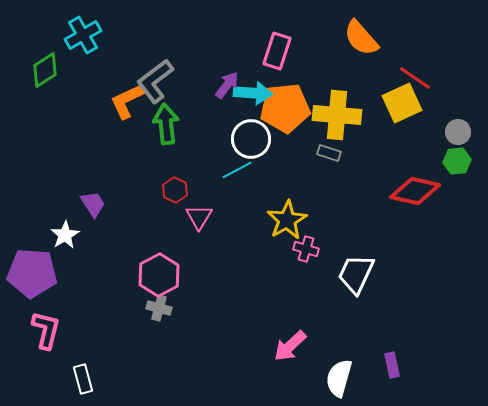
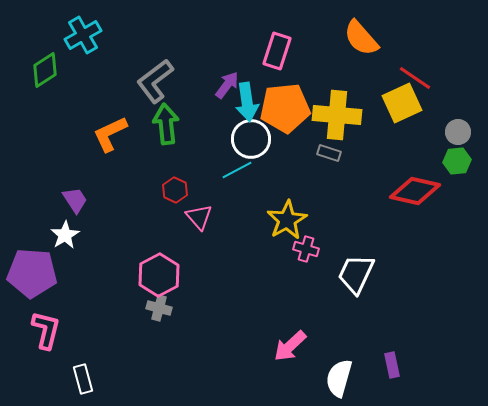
cyan arrow: moved 6 px left, 9 px down; rotated 78 degrees clockwise
orange L-shape: moved 17 px left, 33 px down
purple trapezoid: moved 18 px left, 4 px up
pink triangle: rotated 12 degrees counterclockwise
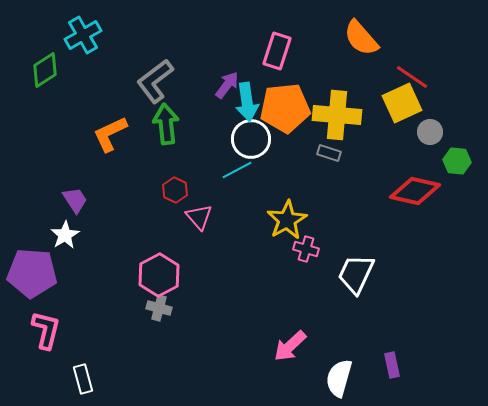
red line: moved 3 px left, 1 px up
gray circle: moved 28 px left
green hexagon: rotated 12 degrees clockwise
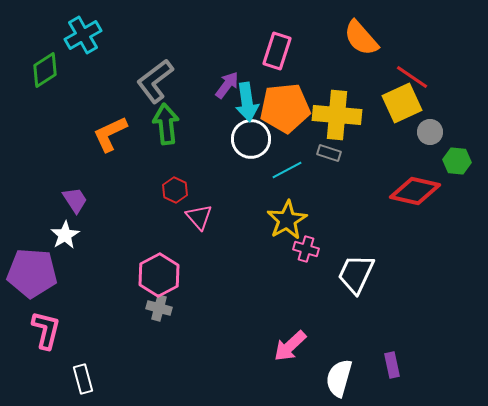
cyan line: moved 50 px right
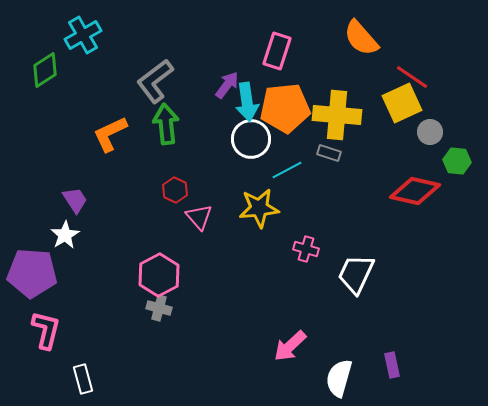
yellow star: moved 28 px left, 12 px up; rotated 24 degrees clockwise
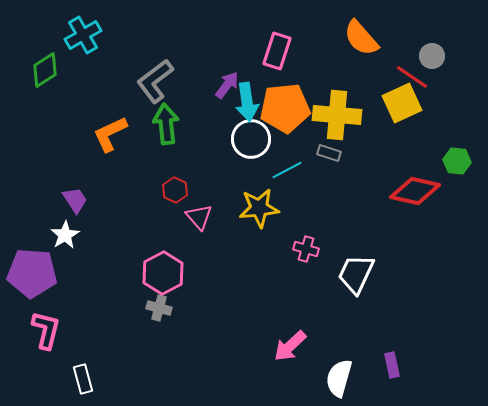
gray circle: moved 2 px right, 76 px up
pink hexagon: moved 4 px right, 2 px up
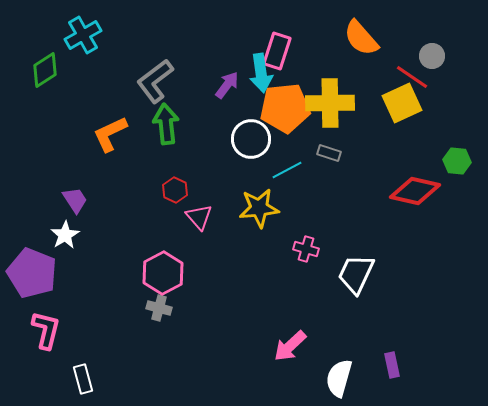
cyan arrow: moved 14 px right, 29 px up
yellow cross: moved 7 px left, 12 px up; rotated 6 degrees counterclockwise
purple pentagon: rotated 18 degrees clockwise
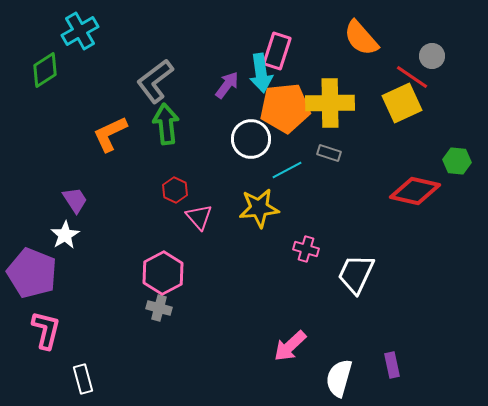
cyan cross: moved 3 px left, 4 px up
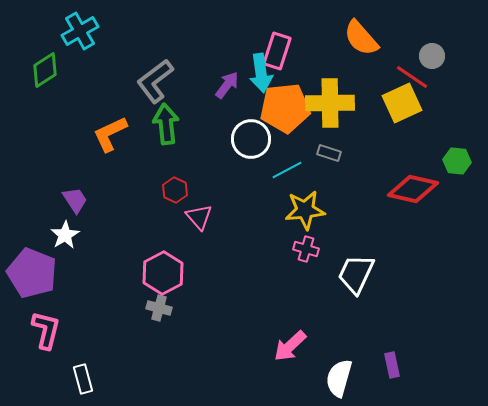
red diamond: moved 2 px left, 2 px up
yellow star: moved 46 px right, 2 px down
